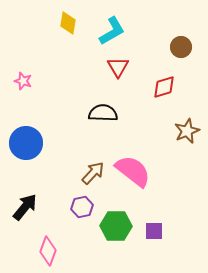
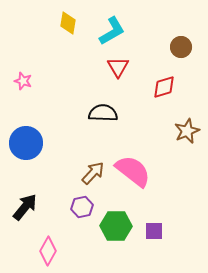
pink diamond: rotated 8 degrees clockwise
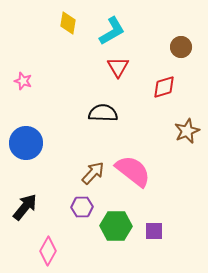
purple hexagon: rotated 10 degrees clockwise
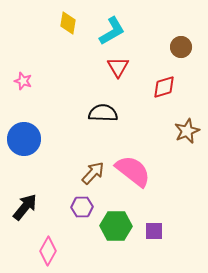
blue circle: moved 2 px left, 4 px up
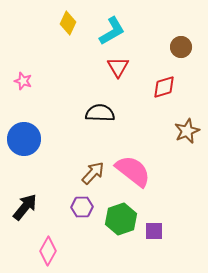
yellow diamond: rotated 15 degrees clockwise
black semicircle: moved 3 px left
green hexagon: moved 5 px right, 7 px up; rotated 20 degrees counterclockwise
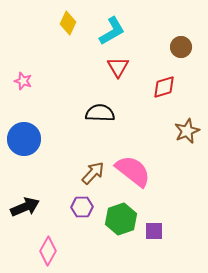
black arrow: rotated 28 degrees clockwise
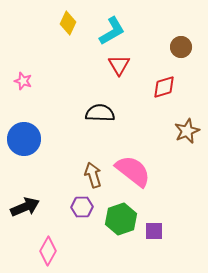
red triangle: moved 1 px right, 2 px up
brown arrow: moved 2 px down; rotated 60 degrees counterclockwise
